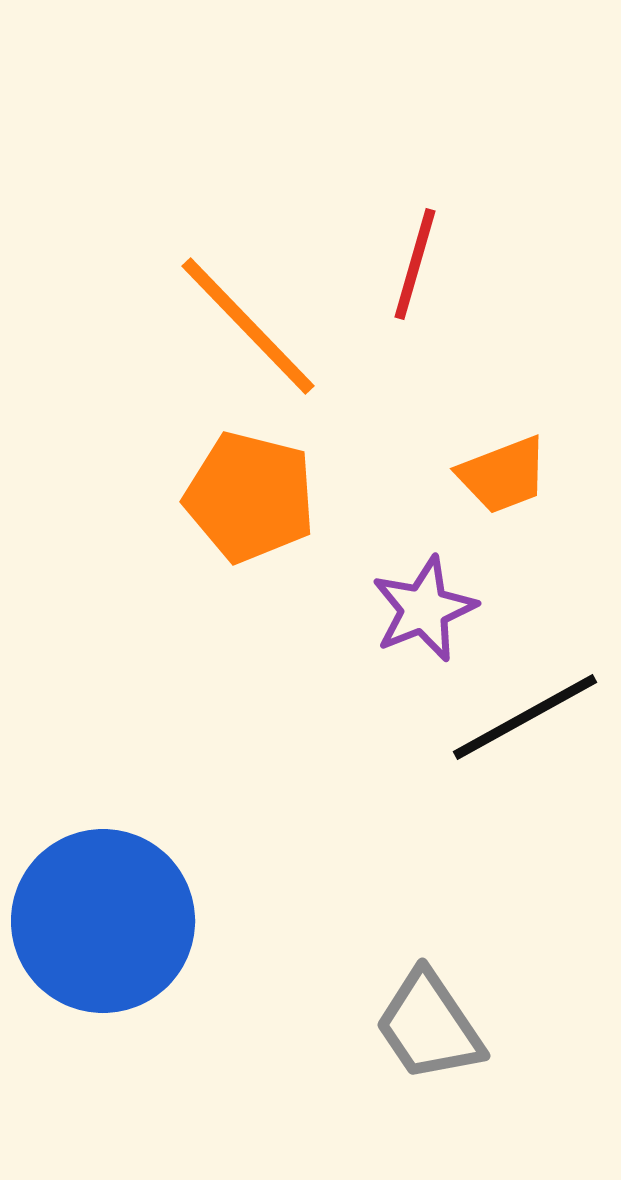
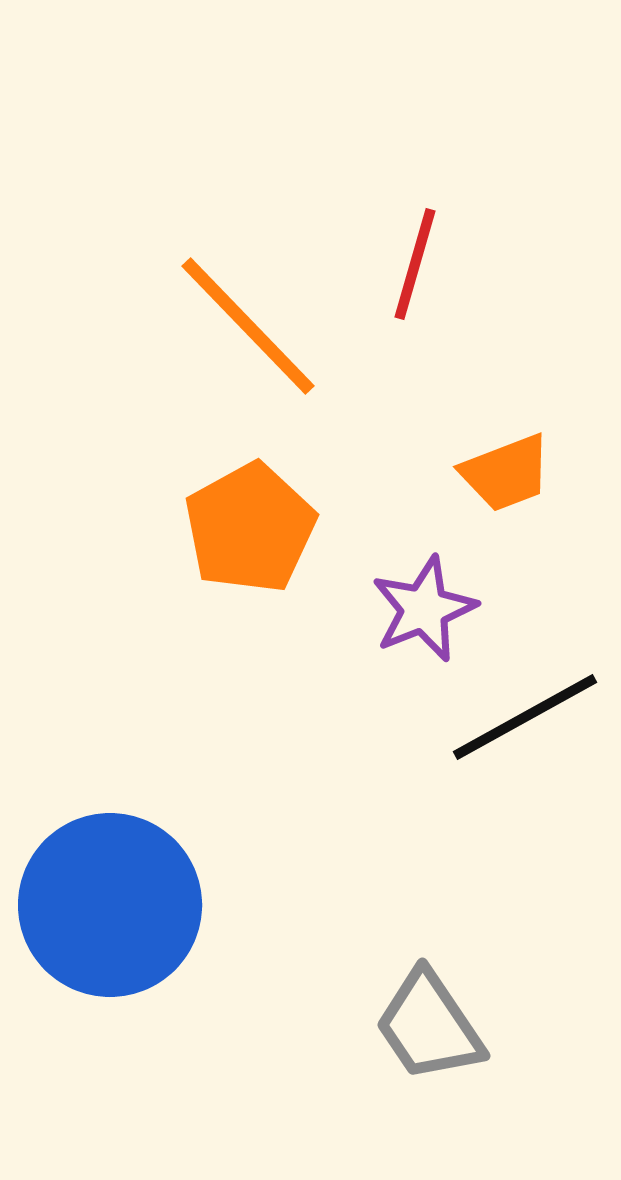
orange trapezoid: moved 3 px right, 2 px up
orange pentagon: moved 31 px down; rotated 29 degrees clockwise
blue circle: moved 7 px right, 16 px up
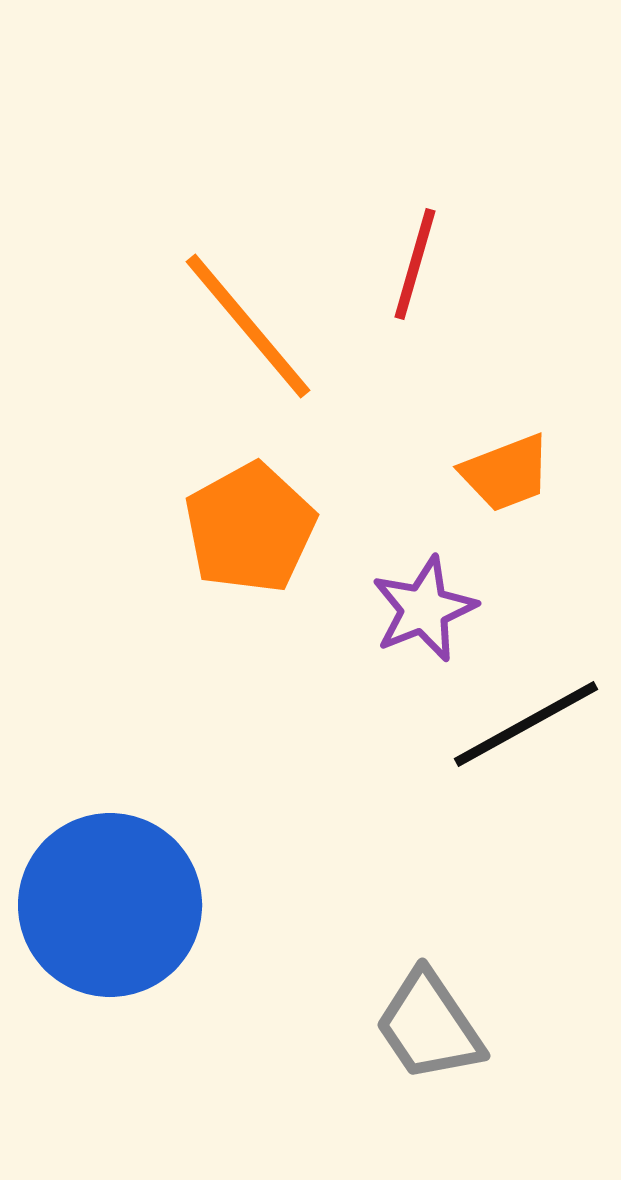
orange line: rotated 4 degrees clockwise
black line: moved 1 px right, 7 px down
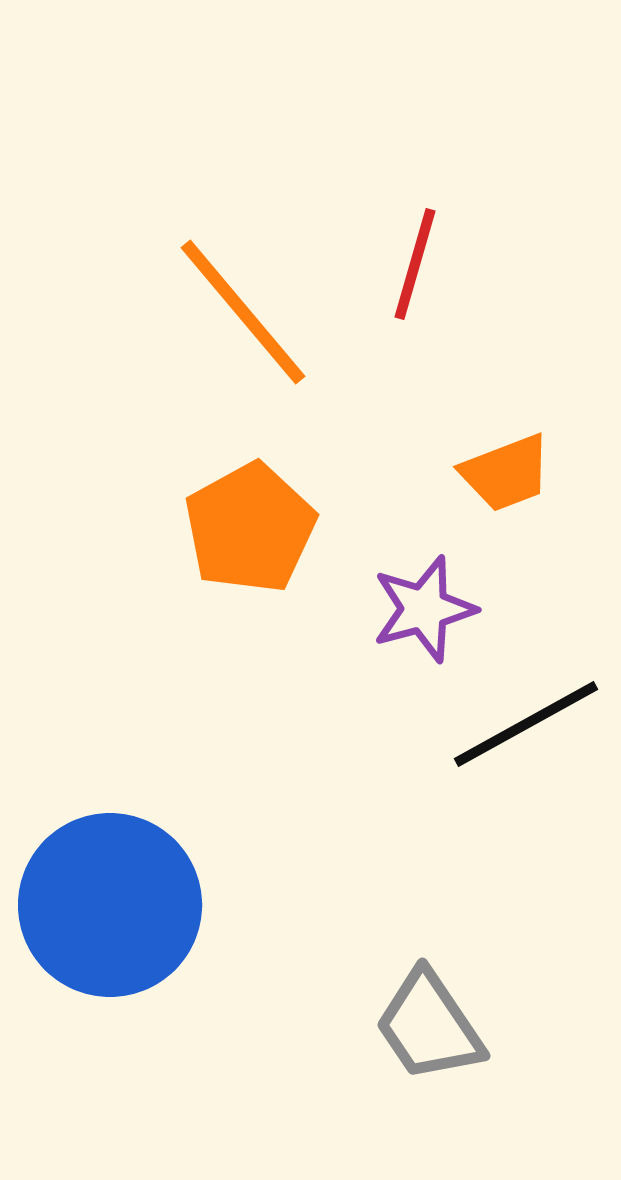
orange line: moved 5 px left, 14 px up
purple star: rotated 7 degrees clockwise
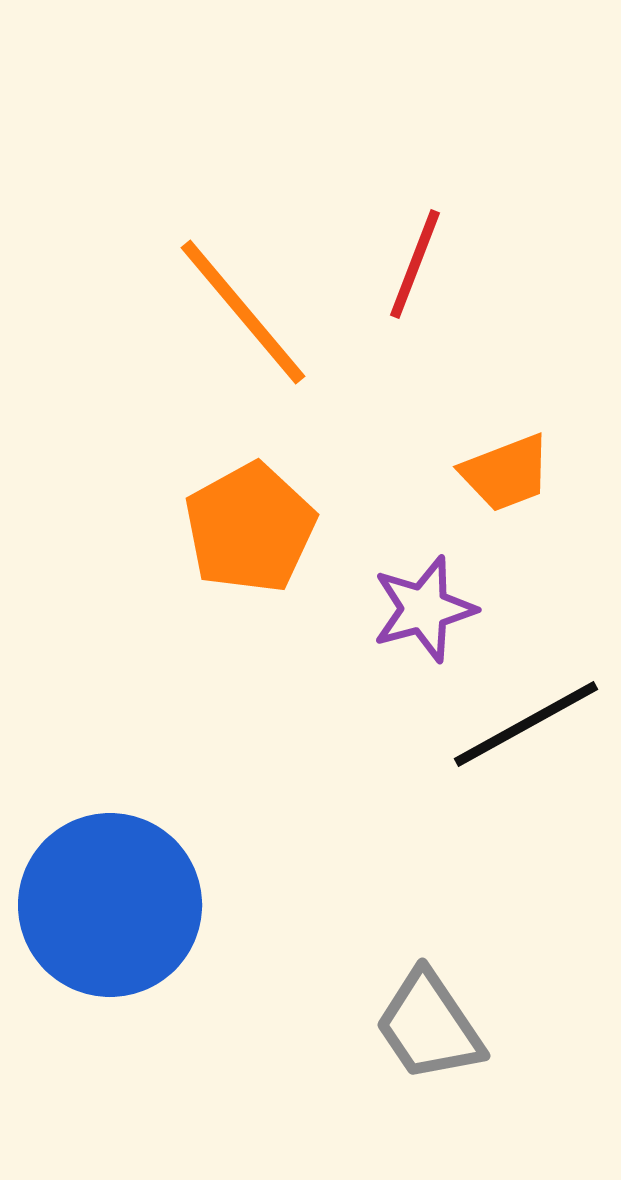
red line: rotated 5 degrees clockwise
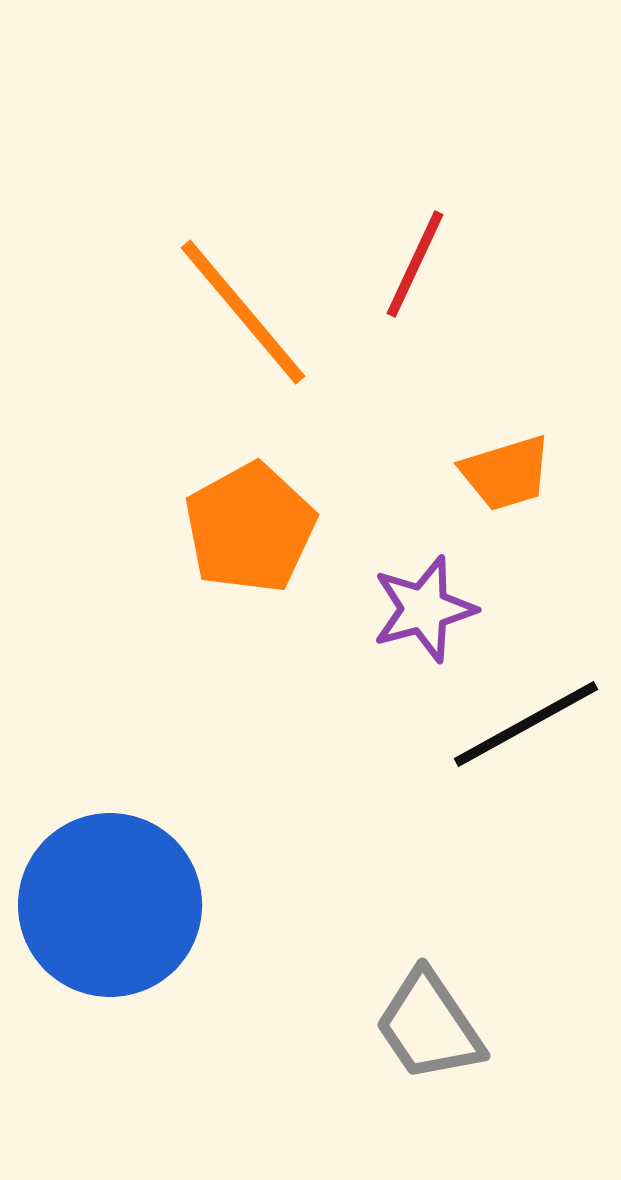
red line: rotated 4 degrees clockwise
orange trapezoid: rotated 4 degrees clockwise
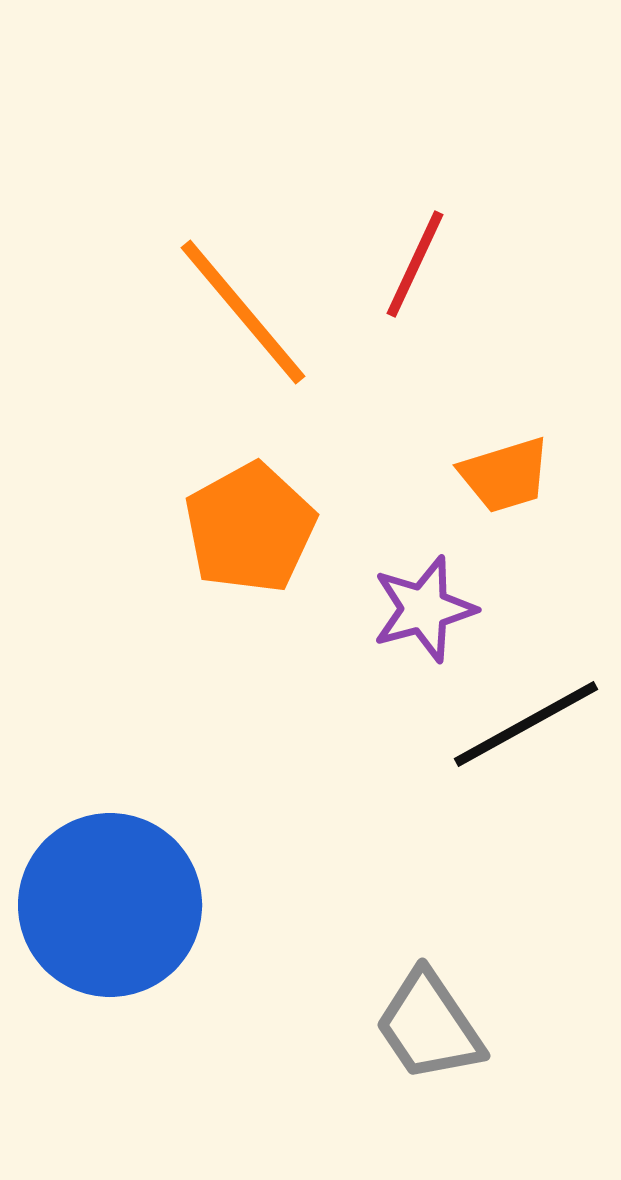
orange trapezoid: moved 1 px left, 2 px down
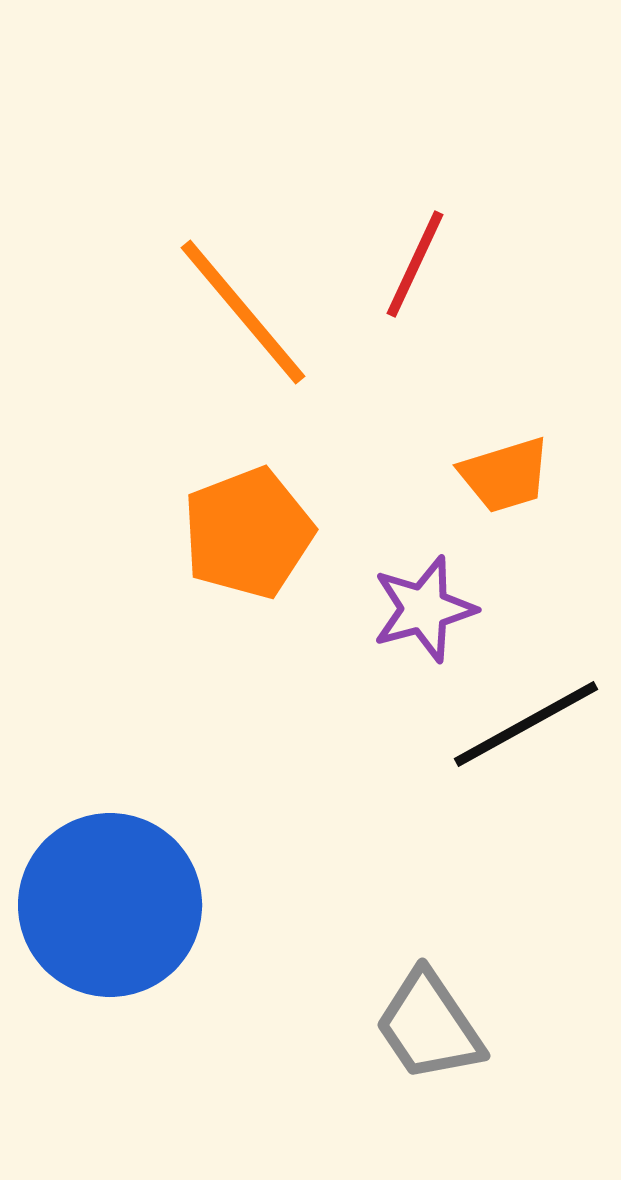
orange pentagon: moved 2 px left, 5 px down; rotated 8 degrees clockwise
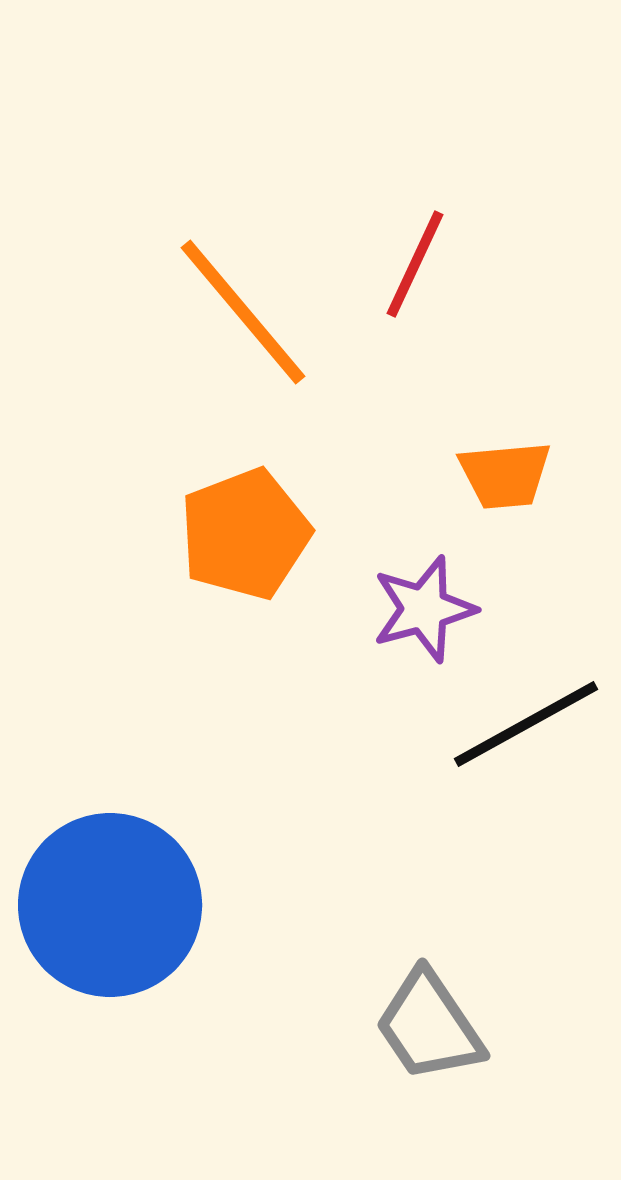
orange trapezoid: rotated 12 degrees clockwise
orange pentagon: moved 3 px left, 1 px down
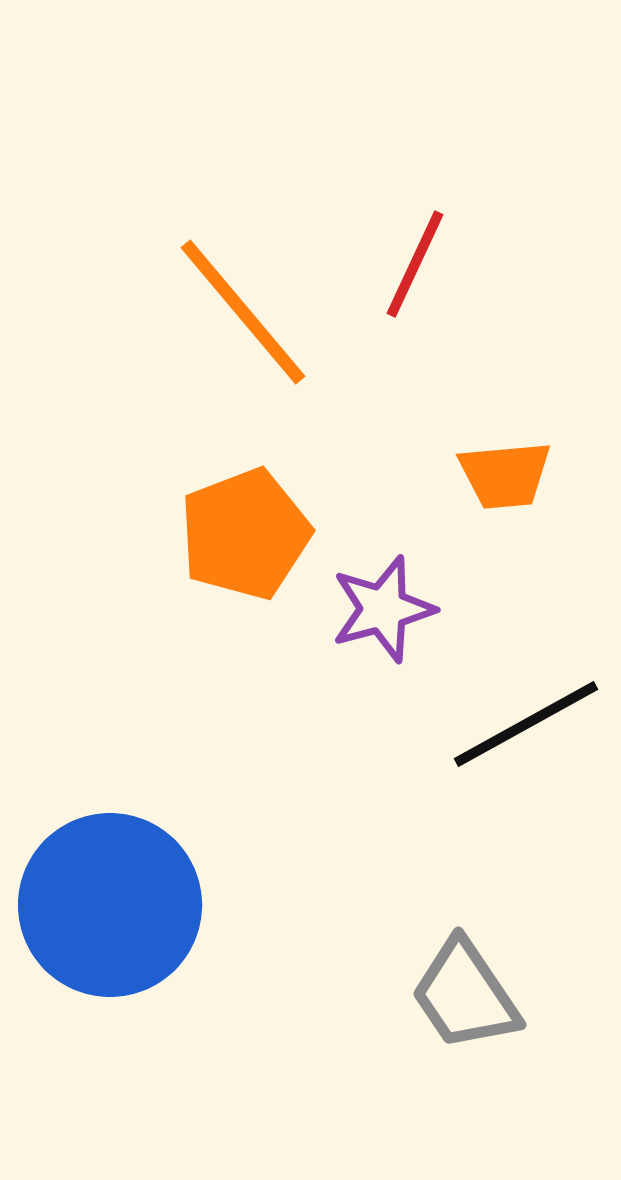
purple star: moved 41 px left
gray trapezoid: moved 36 px right, 31 px up
